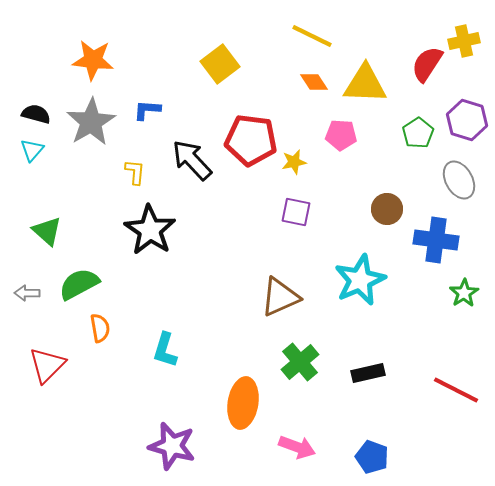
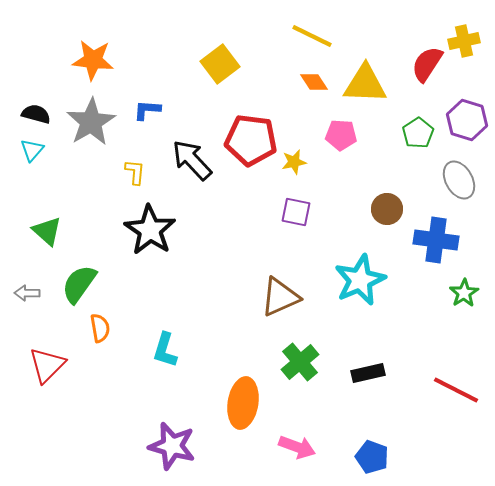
green semicircle: rotated 27 degrees counterclockwise
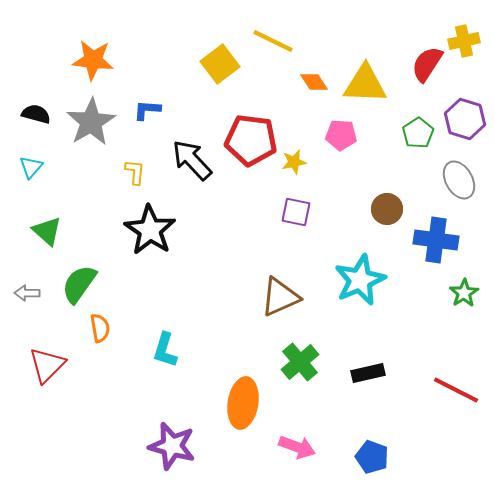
yellow line: moved 39 px left, 5 px down
purple hexagon: moved 2 px left, 1 px up
cyan triangle: moved 1 px left, 17 px down
